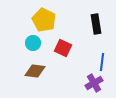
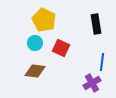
cyan circle: moved 2 px right
red square: moved 2 px left
purple cross: moved 2 px left
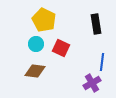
cyan circle: moved 1 px right, 1 px down
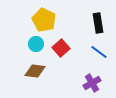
black rectangle: moved 2 px right, 1 px up
red square: rotated 24 degrees clockwise
blue line: moved 3 px left, 10 px up; rotated 60 degrees counterclockwise
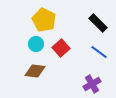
black rectangle: rotated 36 degrees counterclockwise
purple cross: moved 1 px down
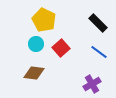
brown diamond: moved 1 px left, 2 px down
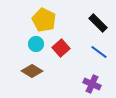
brown diamond: moved 2 px left, 2 px up; rotated 25 degrees clockwise
purple cross: rotated 36 degrees counterclockwise
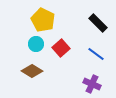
yellow pentagon: moved 1 px left
blue line: moved 3 px left, 2 px down
